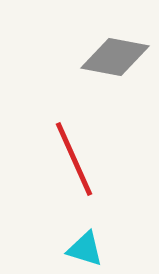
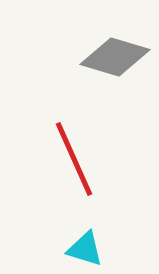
gray diamond: rotated 6 degrees clockwise
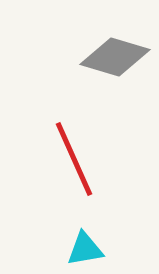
cyan triangle: rotated 27 degrees counterclockwise
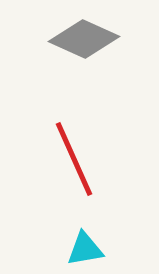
gray diamond: moved 31 px left, 18 px up; rotated 8 degrees clockwise
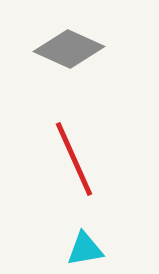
gray diamond: moved 15 px left, 10 px down
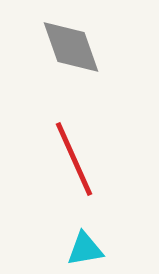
gray diamond: moved 2 px right, 2 px up; rotated 46 degrees clockwise
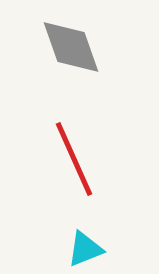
cyan triangle: rotated 12 degrees counterclockwise
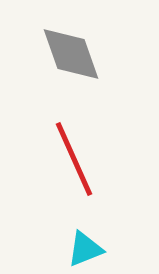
gray diamond: moved 7 px down
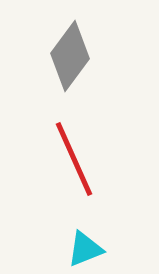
gray diamond: moved 1 px left, 2 px down; rotated 56 degrees clockwise
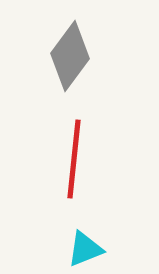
red line: rotated 30 degrees clockwise
